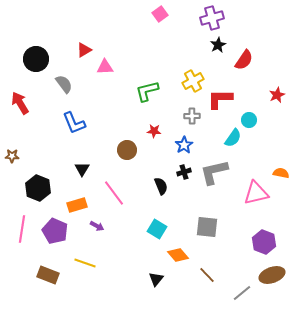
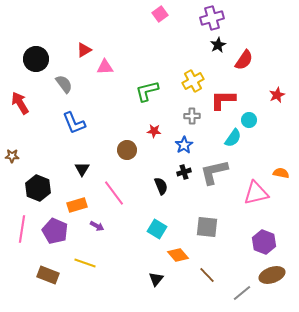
red L-shape at (220, 99): moved 3 px right, 1 px down
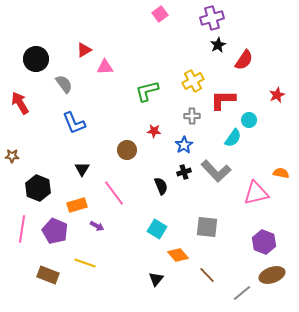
gray L-shape at (214, 172): moved 2 px right, 1 px up; rotated 120 degrees counterclockwise
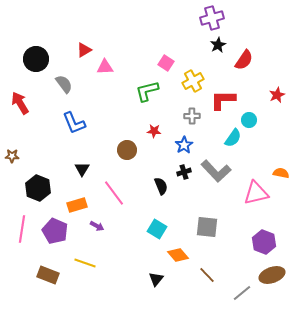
pink square at (160, 14): moved 6 px right, 49 px down; rotated 21 degrees counterclockwise
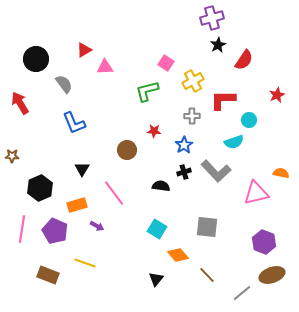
cyan semicircle at (233, 138): moved 1 px right, 4 px down; rotated 36 degrees clockwise
black semicircle at (161, 186): rotated 60 degrees counterclockwise
black hexagon at (38, 188): moved 2 px right; rotated 15 degrees clockwise
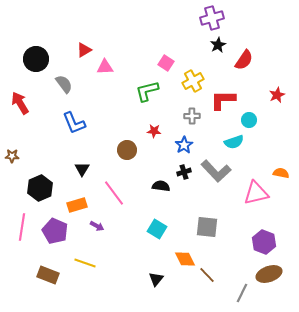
pink line at (22, 229): moved 2 px up
orange diamond at (178, 255): moved 7 px right, 4 px down; rotated 15 degrees clockwise
brown ellipse at (272, 275): moved 3 px left, 1 px up
gray line at (242, 293): rotated 24 degrees counterclockwise
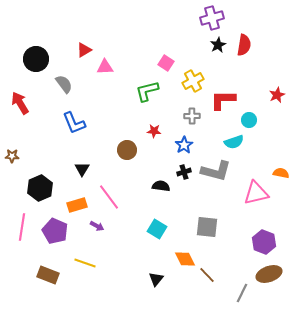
red semicircle at (244, 60): moved 15 px up; rotated 25 degrees counterclockwise
gray L-shape at (216, 171): rotated 32 degrees counterclockwise
pink line at (114, 193): moved 5 px left, 4 px down
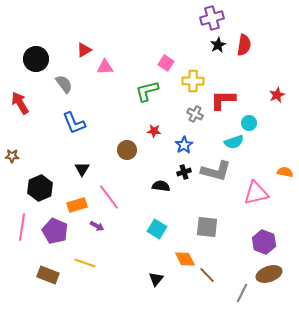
yellow cross at (193, 81): rotated 30 degrees clockwise
gray cross at (192, 116): moved 3 px right, 2 px up; rotated 28 degrees clockwise
cyan circle at (249, 120): moved 3 px down
orange semicircle at (281, 173): moved 4 px right, 1 px up
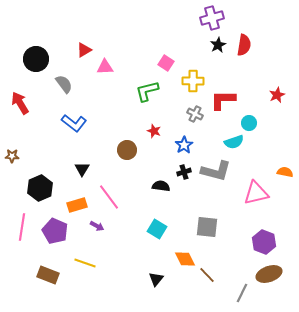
blue L-shape at (74, 123): rotated 30 degrees counterclockwise
red star at (154, 131): rotated 16 degrees clockwise
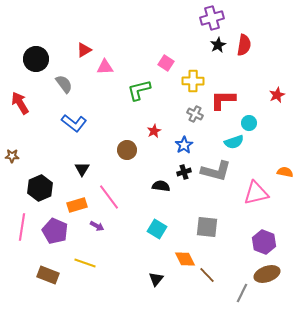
green L-shape at (147, 91): moved 8 px left, 1 px up
red star at (154, 131): rotated 24 degrees clockwise
brown ellipse at (269, 274): moved 2 px left
